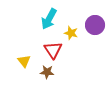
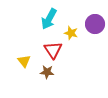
purple circle: moved 1 px up
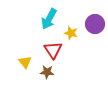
yellow triangle: moved 1 px right, 1 px down
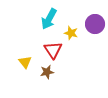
brown star: rotated 16 degrees counterclockwise
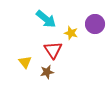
cyan arrow: moved 3 px left; rotated 80 degrees counterclockwise
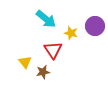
purple circle: moved 2 px down
brown star: moved 4 px left
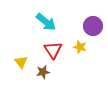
cyan arrow: moved 3 px down
purple circle: moved 2 px left
yellow star: moved 9 px right, 14 px down
yellow triangle: moved 4 px left
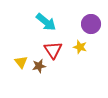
purple circle: moved 2 px left, 2 px up
brown star: moved 4 px left, 6 px up
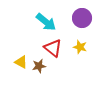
purple circle: moved 9 px left, 6 px up
red triangle: moved 2 px up; rotated 18 degrees counterclockwise
yellow triangle: rotated 24 degrees counterclockwise
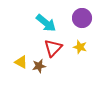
cyan arrow: moved 1 px down
red triangle: rotated 36 degrees clockwise
